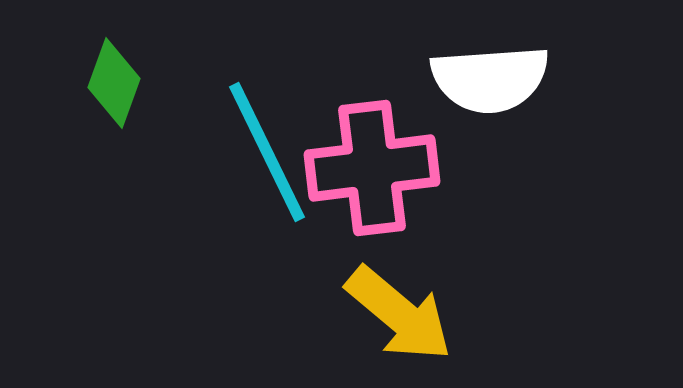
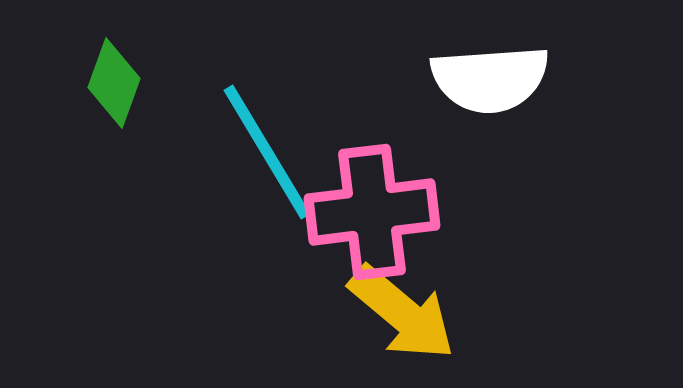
cyan line: rotated 5 degrees counterclockwise
pink cross: moved 44 px down
yellow arrow: moved 3 px right, 1 px up
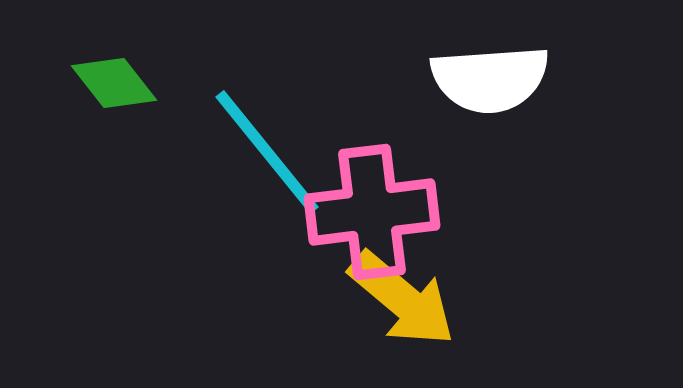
green diamond: rotated 58 degrees counterclockwise
cyan line: rotated 8 degrees counterclockwise
yellow arrow: moved 14 px up
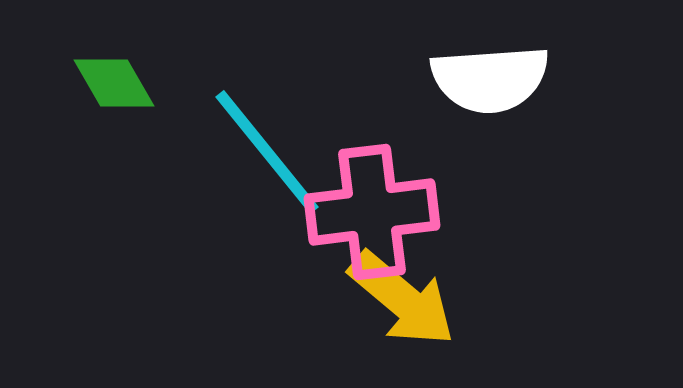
green diamond: rotated 8 degrees clockwise
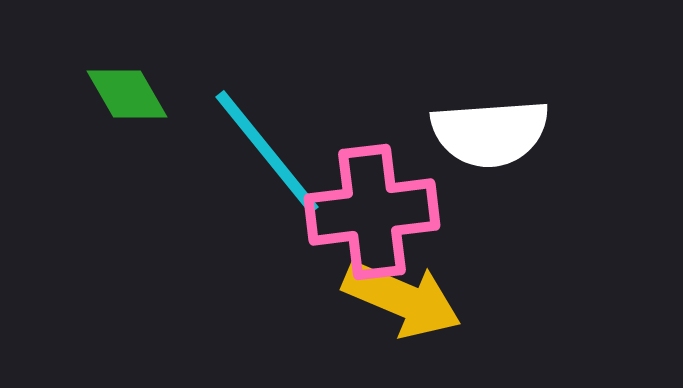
white semicircle: moved 54 px down
green diamond: moved 13 px right, 11 px down
yellow arrow: rotated 17 degrees counterclockwise
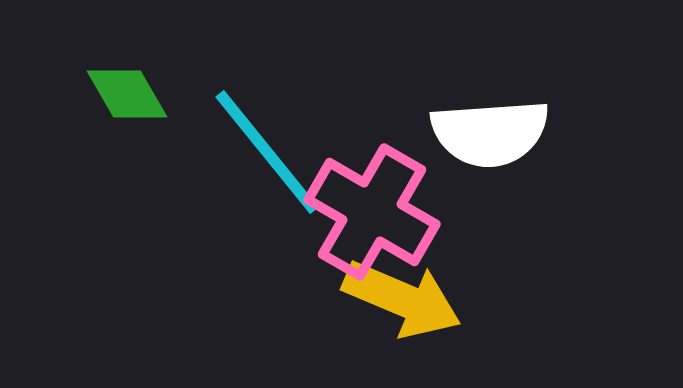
pink cross: rotated 37 degrees clockwise
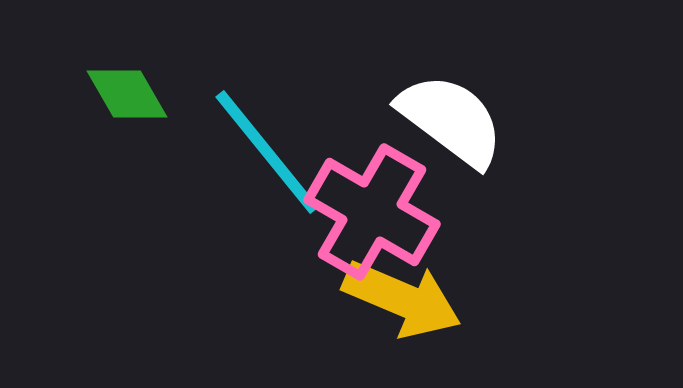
white semicircle: moved 39 px left, 13 px up; rotated 139 degrees counterclockwise
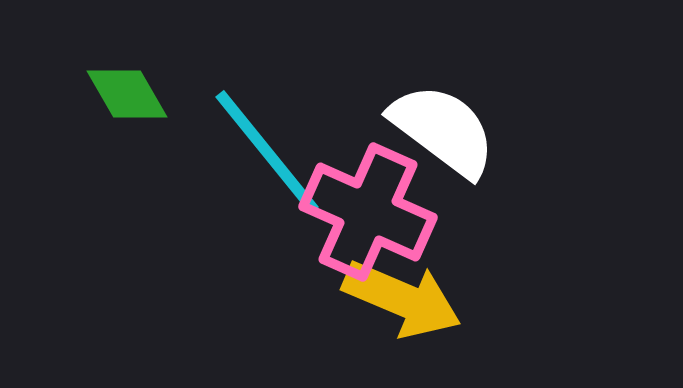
white semicircle: moved 8 px left, 10 px down
pink cross: moved 4 px left; rotated 6 degrees counterclockwise
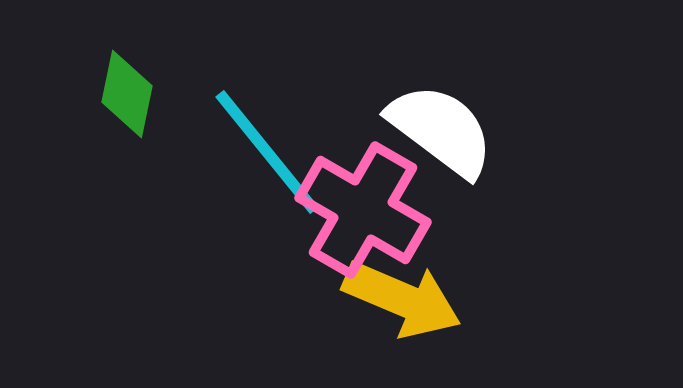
green diamond: rotated 42 degrees clockwise
white semicircle: moved 2 px left
pink cross: moved 5 px left, 2 px up; rotated 6 degrees clockwise
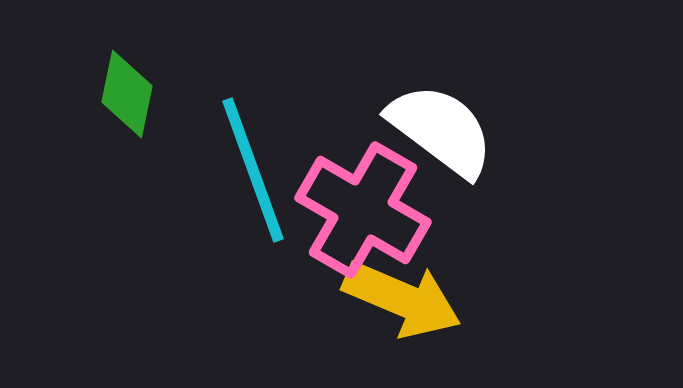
cyan line: moved 14 px left, 18 px down; rotated 19 degrees clockwise
